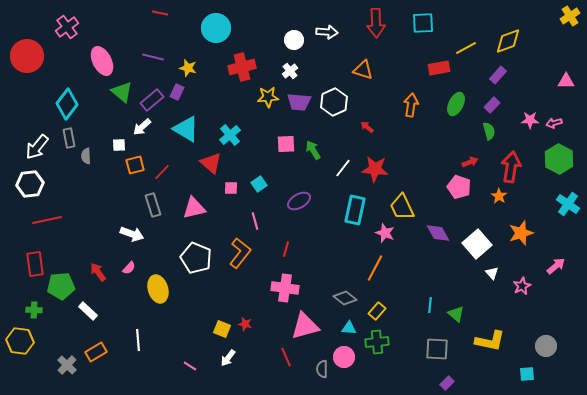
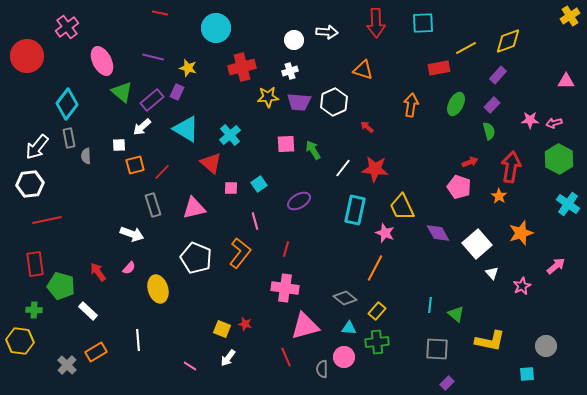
white cross at (290, 71): rotated 21 degrees clockwise
green pentagon at (61, 286): rotated 20 degrees clockwise
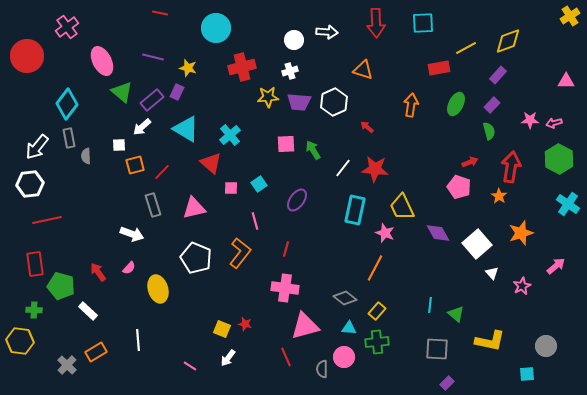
purple ellipse at (299, 201): moved 2 px left, 1 px up; rotated 25 degrees counterclockwise
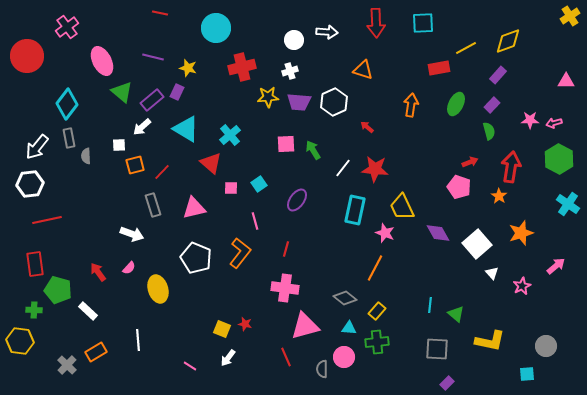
green pentagon at (61, 286): moved 3 px left, 4 px down
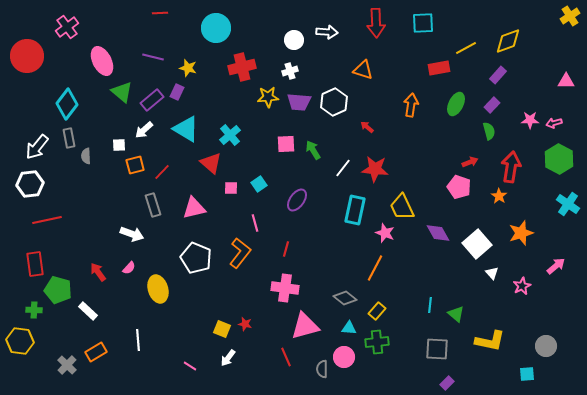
red line at (160, 13): rotated 14 degrees counterclockwise
white arrow at (142, 127): moved 2 px right, 3 px down
pink line at (255, 221): moved 2 px down
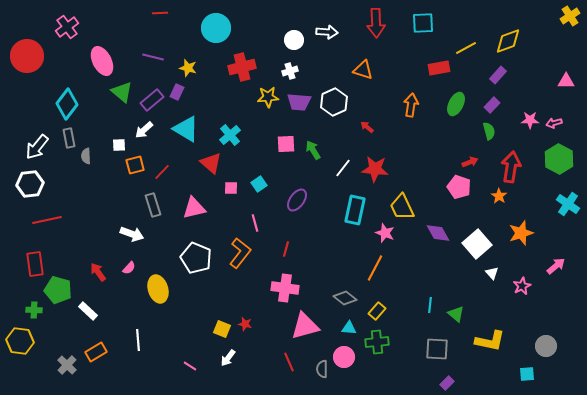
red line at (286, 357): moved 3 px right, 5 px down
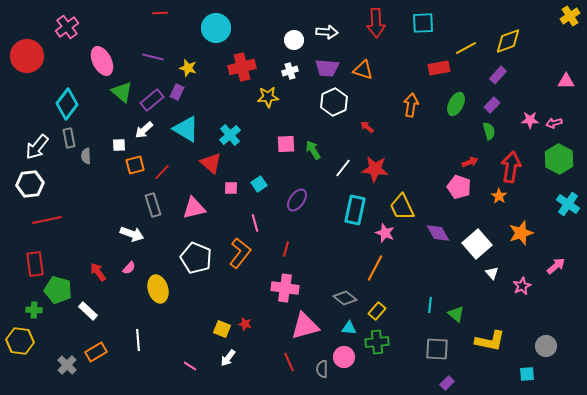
purple trapezoid at (299, 102): moved 28 px right, 34 px up
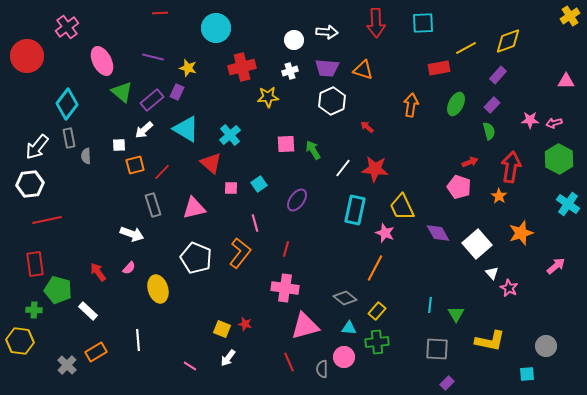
white hexagon at (334, 102): moved 2 px left, 1 px up
pink star at (522, 286): moved 13 px left, 2 px down; rotated 18 degrees counterclockwise
green triangle at (456, 314): rotated 18 degrees clockwise
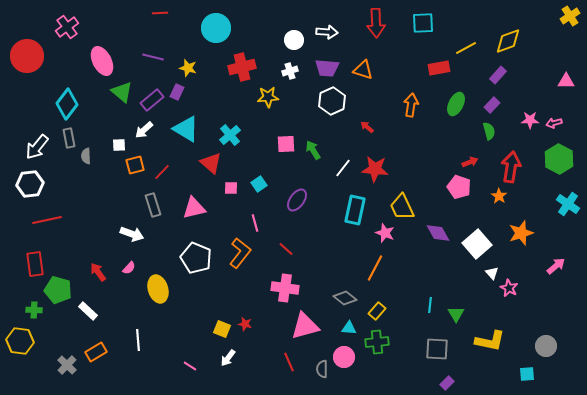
red line at (286, 249): rotated 63 degrees counterclockwise
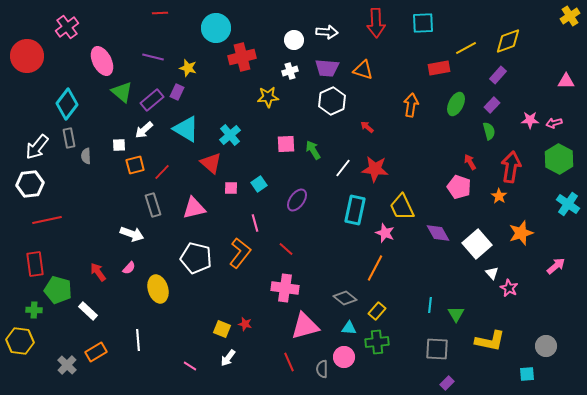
red cross at (242, 67): moved 10 px up
red arrow at (470, 162): rotated 98 degrees counterclockwise
white pentagon at (196, 258): rotated 8 degrees counterclockwise
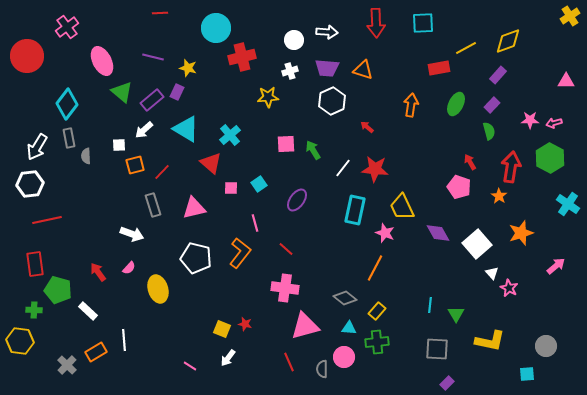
white arrow at (37, 147): rotated 8 degrees counterclockwise
green hexagon at (559, 159): moved 9 px left, 1 px up
white line at (138, 340): moved 14 px left
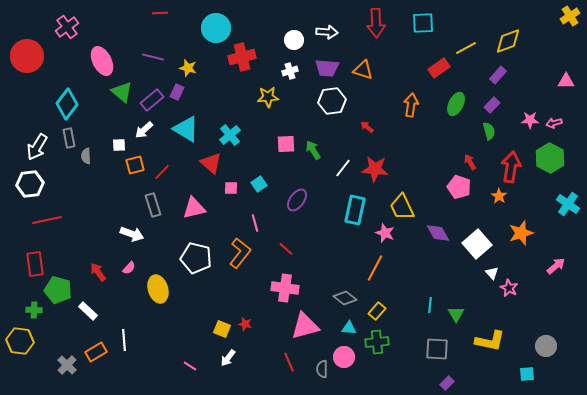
red rectangle at (439, 68): rotated 25 degrees counterclockwise
white hexagon at (332, 101): rotated 16 degrees clockwise
